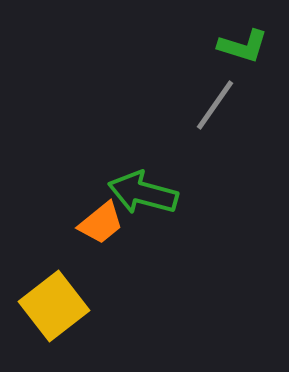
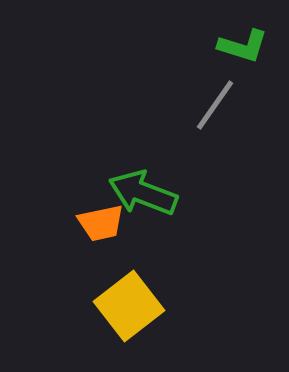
green arrow: rotated 6 degrees clockwise
orange trapezoid: rotated 27 degrees clockwise
yellow square: moved 75 px right
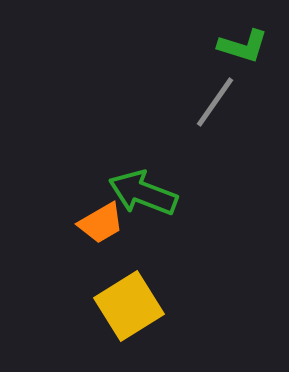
gray line: moved 3 px up
orange trapezoid: rotated 18 degrees counterclockwise
yellow square: rotated 6 degrees clockwise
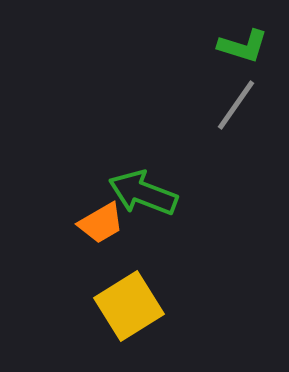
gray line: moved 21 px right, 3 px down
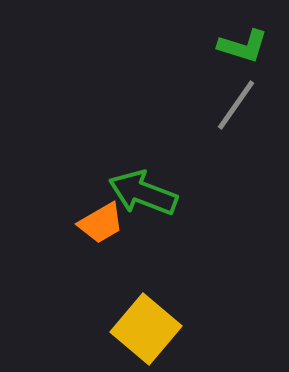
yellow square: moved 17 px right, 23 px down; rotated 18 degrees counterclockwise
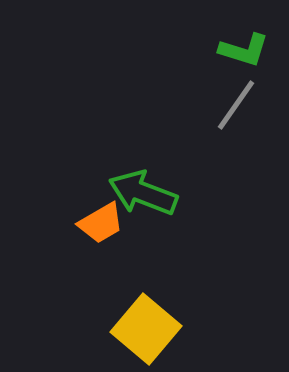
green L-shape: moved 1 px right, 4 px down
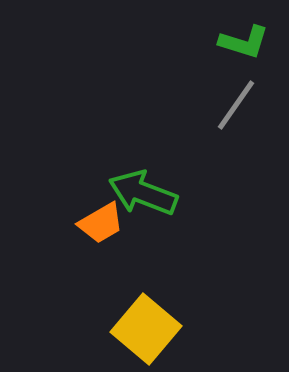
green L-shape: moved 8 px up
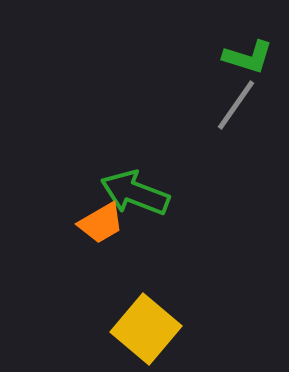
green L-shape: moved 4 px right, 15 px down
green arrow: moved 8 px left
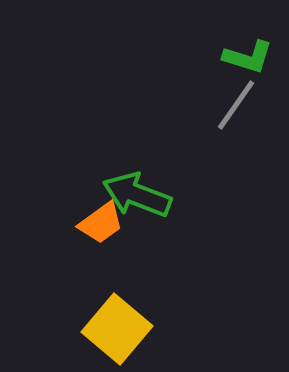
green arrow: moved 2 px right, 2 px down
orange trapezoid: rotated 6 degrees counterclockwise
yellow square: moved 29 px left
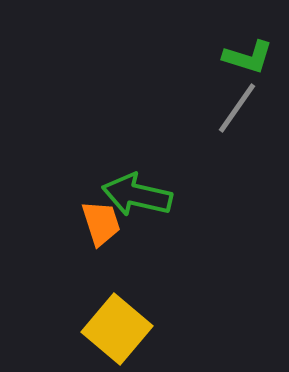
gray line: moved 1 px right, 3 px down
green arrow: rotated 8 degrees counterclockwise
orange trapezoid: rotated 72 degrees counterclockwise
